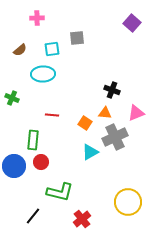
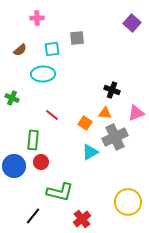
red line: rotated 32 degrees clockwise
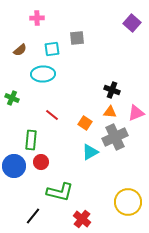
orange triangle: moved 5 px right, 1 px up
green rectangle: moved 2 px left
red cross: rotated 12 degrees counterclockwise
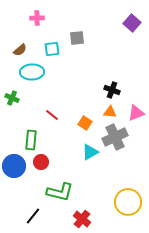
cyan ellipse: moved 11 px left, 2 px up
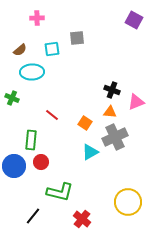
purple square: moved 2 px right, 3 px up; rotated 12 degrees counterclockwise
pink triangle: moved 11 px up
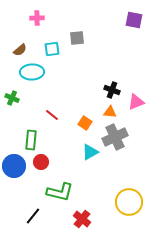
purple square: rotated 18 degrees counterclockwise
yellow circle: moved 1 px right
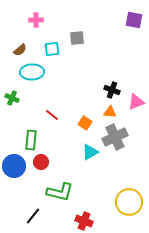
pink cross: moved 1 px left, 2 px down
red cross: moved 2 px right, 2 px down; rotated 18 degrees counterclockwise
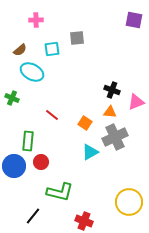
cyan ellipse: rotated 30 degrees clockwise
green rectangle: moved 3 px left, 1 px down
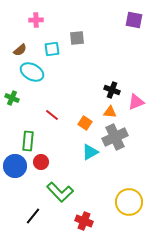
blue circle: moved 1 px right
green L-shape: rotated 32 degrees clockwise
